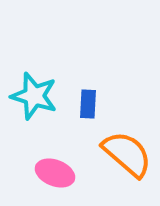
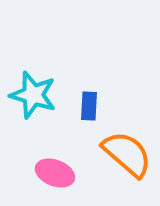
cyan star: moved 1 px left, 1 px up
blue rectangle: moved 1 px right, 2 px down
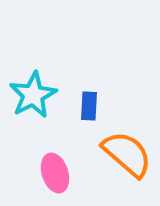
cyan star: rotated 27 degrees clockwise
pink ellipse: rotated 51 degrees clockwise
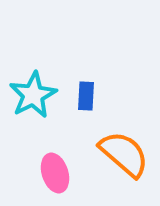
blue rectangle: moved 3 px left, 10 px up
orange semicircle: moved 3 px left
